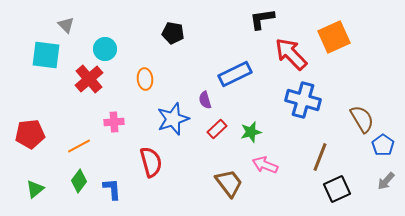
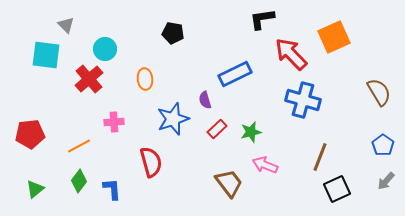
brown semicircle: moved 17 px right, 27 px up
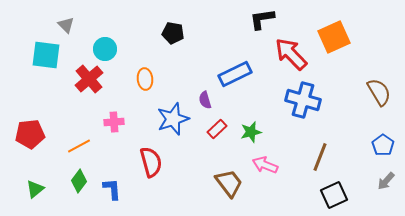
black square: moved 3 px left, 6 px down
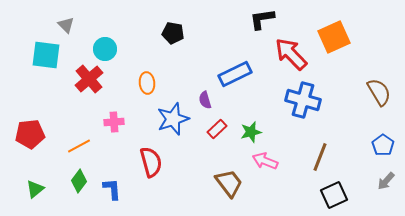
orange ellipse: moved 2 px right, 4 px down
pink arrow: moved 4 px up
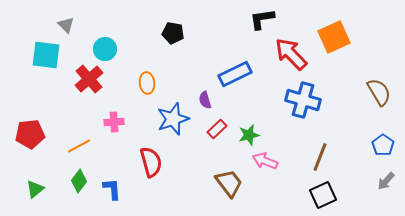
green star: moved 2 px left, 3 px down
black square: moved 11 px left
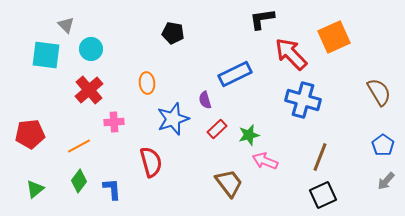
cyan circle: moved 14 px left
red cross: moved 11 px down
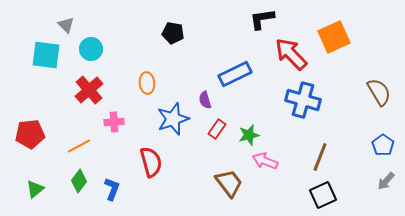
red rectangle: rotated 12 degrees counterclockwise
blue L-shape: rotated 25 degrees clockwise
